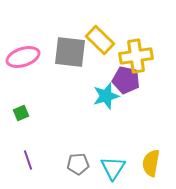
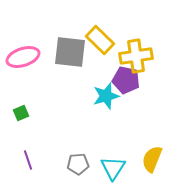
yellow semicircle: moved 1 px right, 4 px up; rotated 12 degrees clockwise
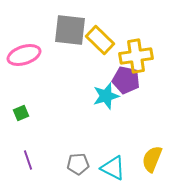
gray square: moved 22 px up
pink ellipse: moved 1 px right, 2 px up
cyan triangle: rotated 36 degrees counterclockwise
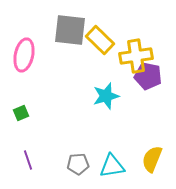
pink ellipse: rotated 60 degrees counterclockwise
purple pentagon: moved 22 px right, 4 px up
cyan triangle: moved 1 px left, 2 px up; rotated 36 degrees counterclockwise
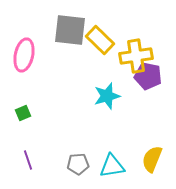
cyan star: moved 1 px right
green square: moved 2 px right
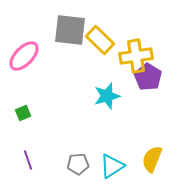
pink ellipse: moved 1 px down; rotated 32 degrees clockwise
purple pentagon: moved 1 px down; rotated 20 degrees clockwise
cyan triangle: rotated 24 degrees counterclockwise
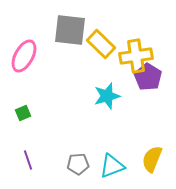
yellow rectangle: moved 1 px right, 4 px down
pink ellipse: rotated 16 degrees counterclockwise
cyan triangle: rotated 12 degrees clockwise
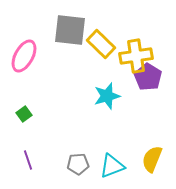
green square: moved 1 px right, 1 px down; rotated 14 degrees counterclockwise
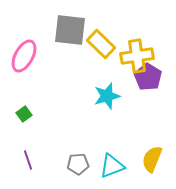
yellow cross: moved 1 px right
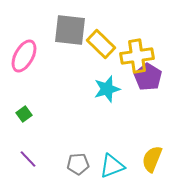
cyan star: moved 7 px up
purple line: moved 1 px up; rotated 24 degrees counterclockwise
